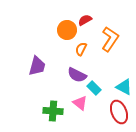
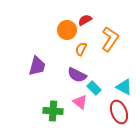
pink triangle: moved 1 px up
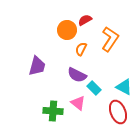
pink triangle: moved 2 px left, 1 px down
red ellipse: moved 1 px left
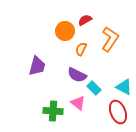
orange circle: moved 2 px left, 1 px down
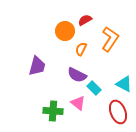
cyan triangle: moved 3 px up
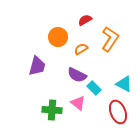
orange circle: moved 7 px left, 6 px down
orange semicircle: rotated 32 degrees clockwise
green cross: moved 1 px left, 1 px up
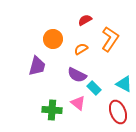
orange circle: moved 5 px left, 2 px down
